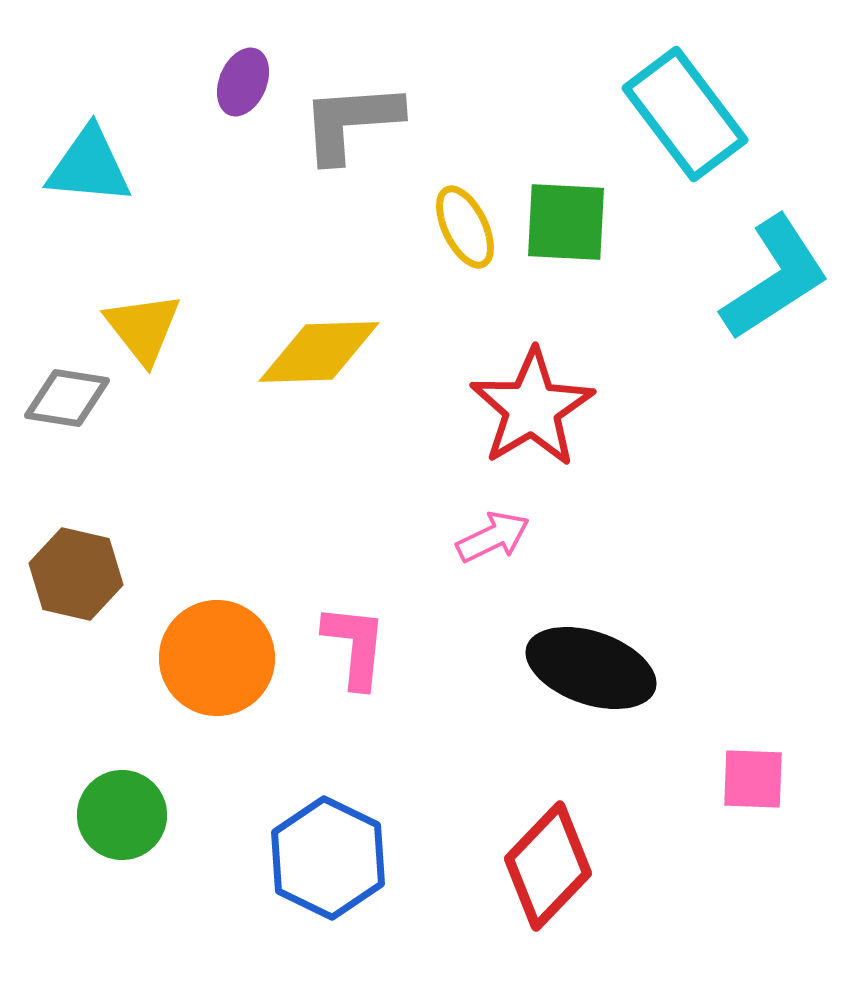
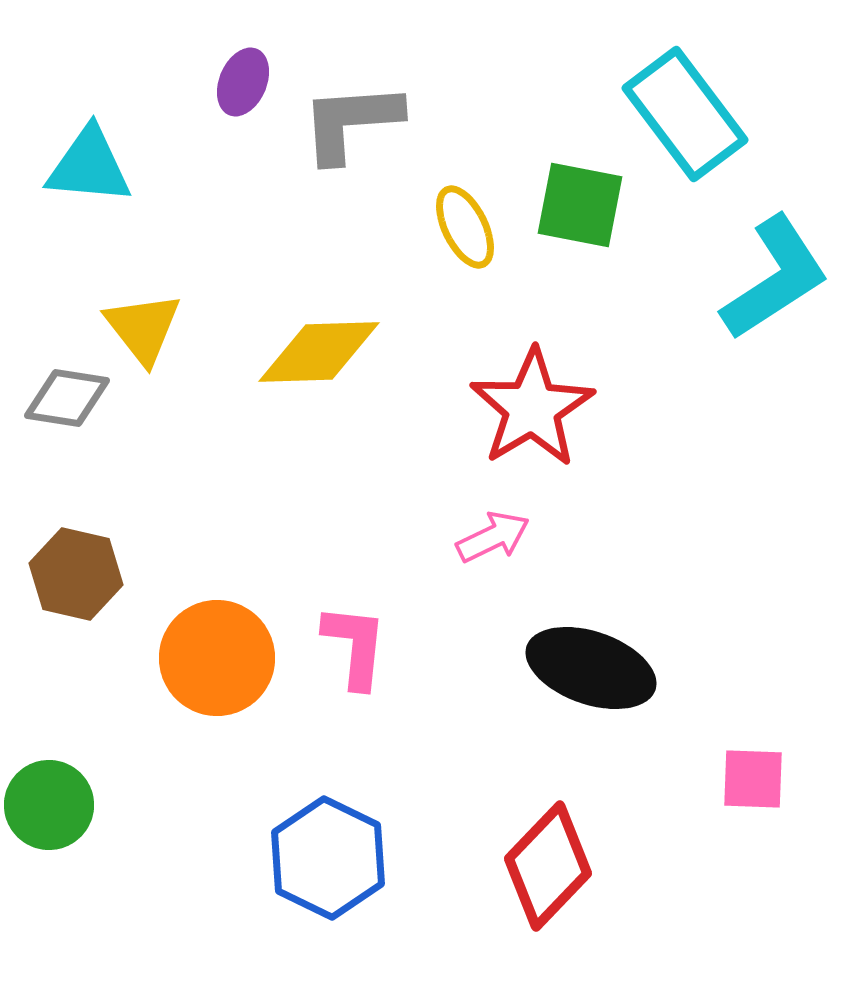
green square: moved 14 px right, 17 px up; rotated 8 degrees clockwise
green circle: moved 73 px left, 10 px up
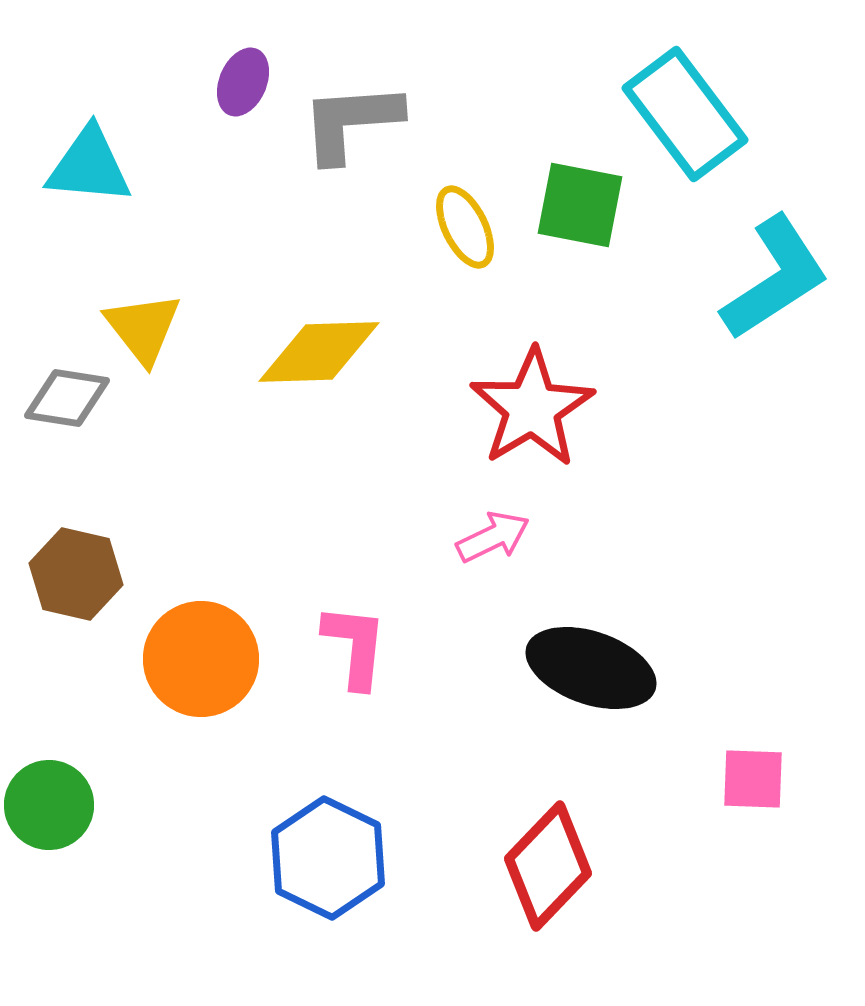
orange circle: moved 16 px left, 1 px down
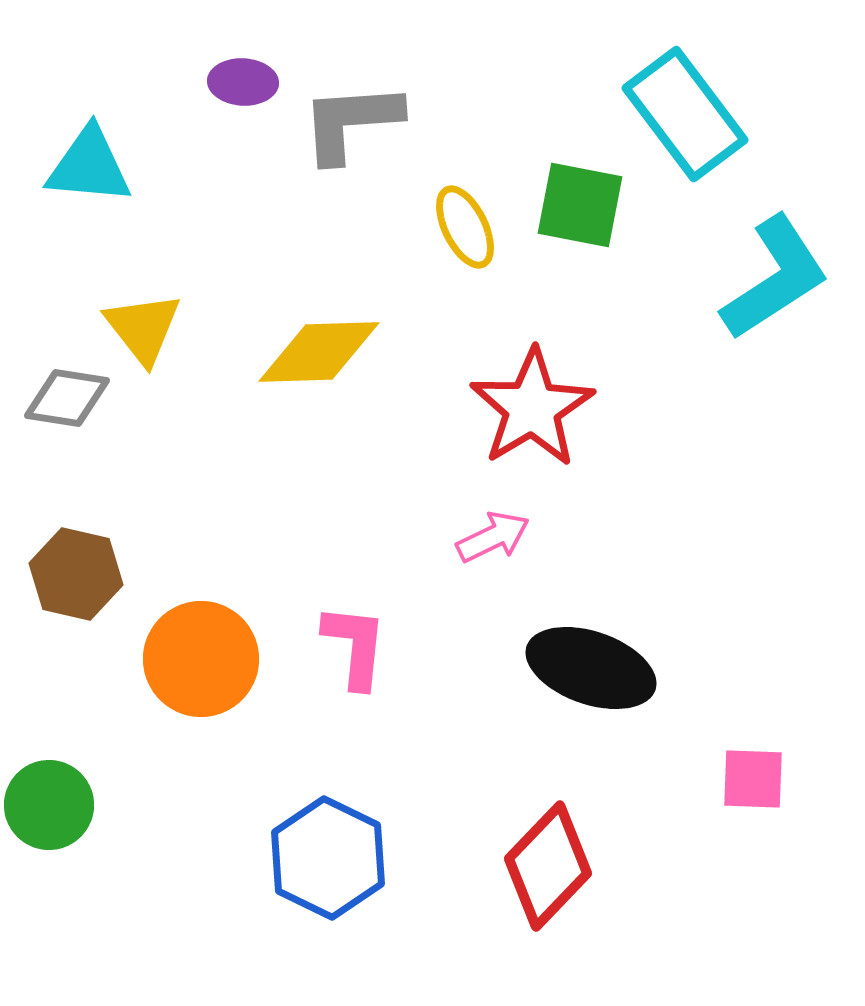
purple ellipse: rotated 70 degrees clockwise
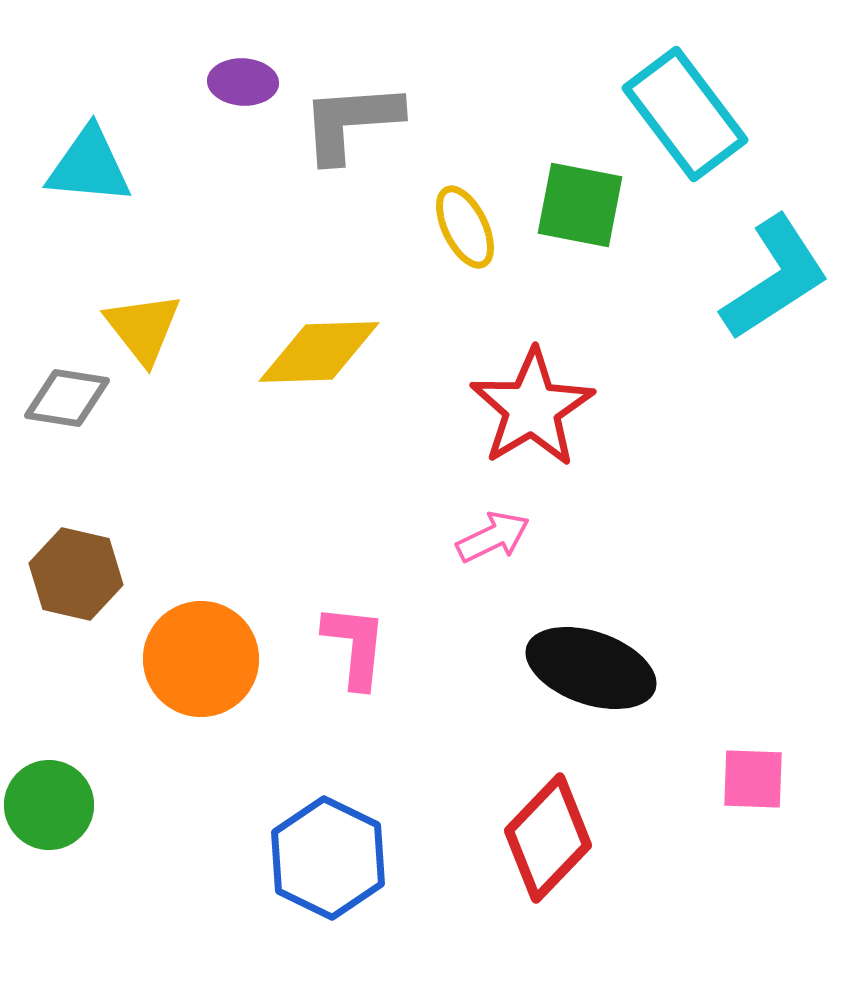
red diamond: moved 28 px up
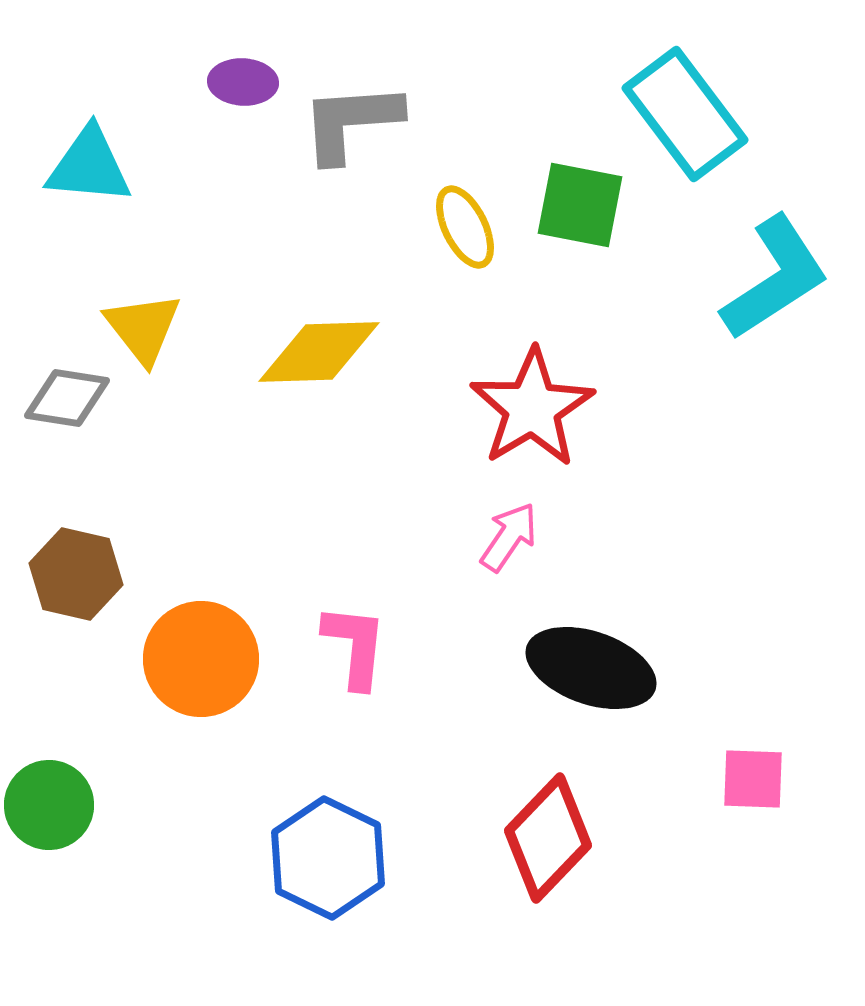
pink arrow: moved 16 px right; rotated 30 degrees counterclockwise
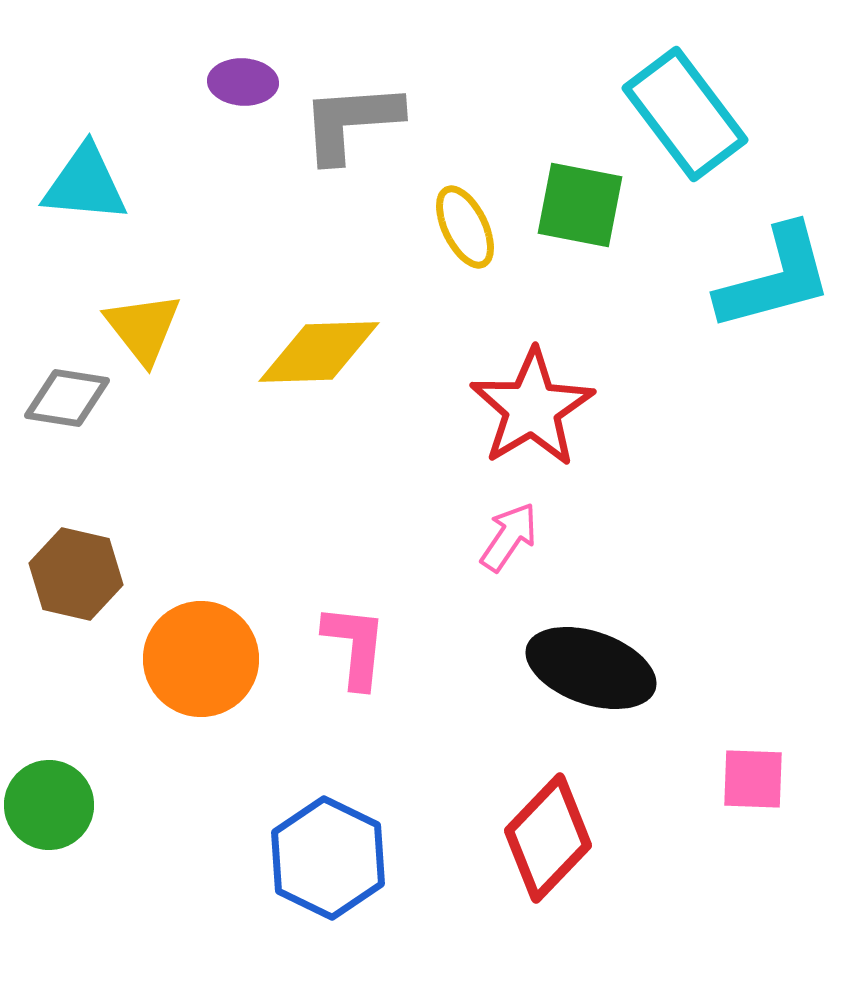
cyan triangle: moved 4 px left, 18 px down
cyan L-shape: rotated 18 degrees clockwise
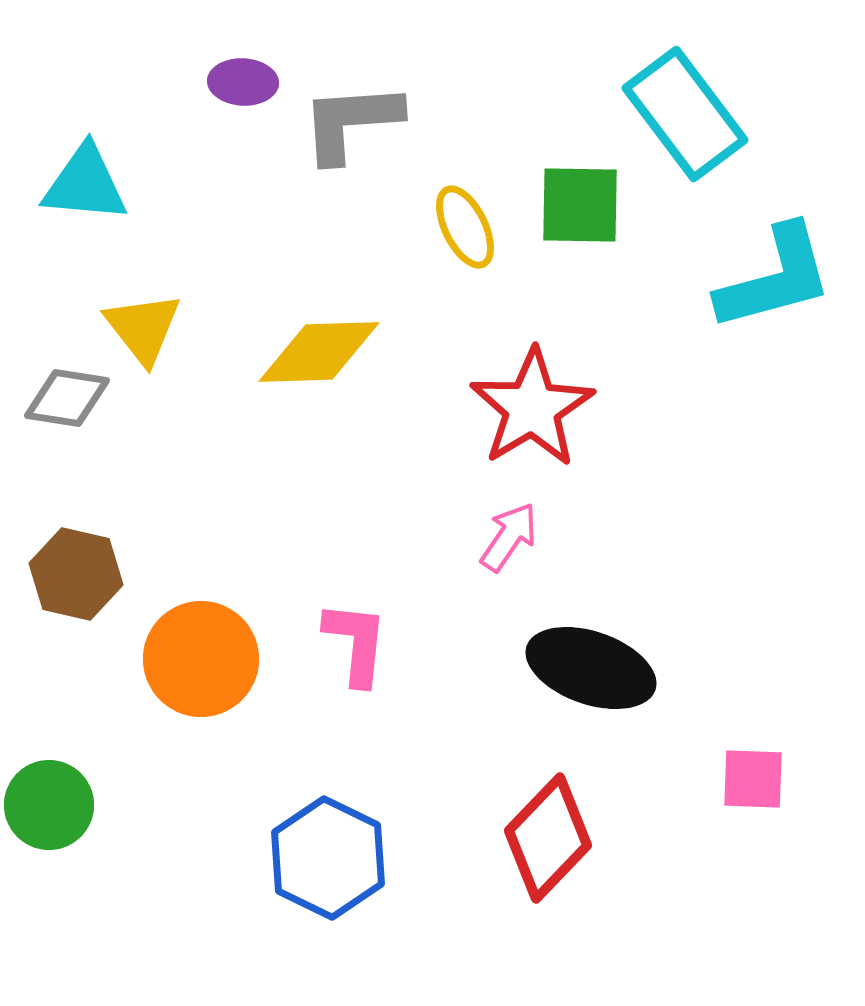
green square: rotated 10 degrees counterclockwise
pink L-shape: moved 1 px right, 3 px up
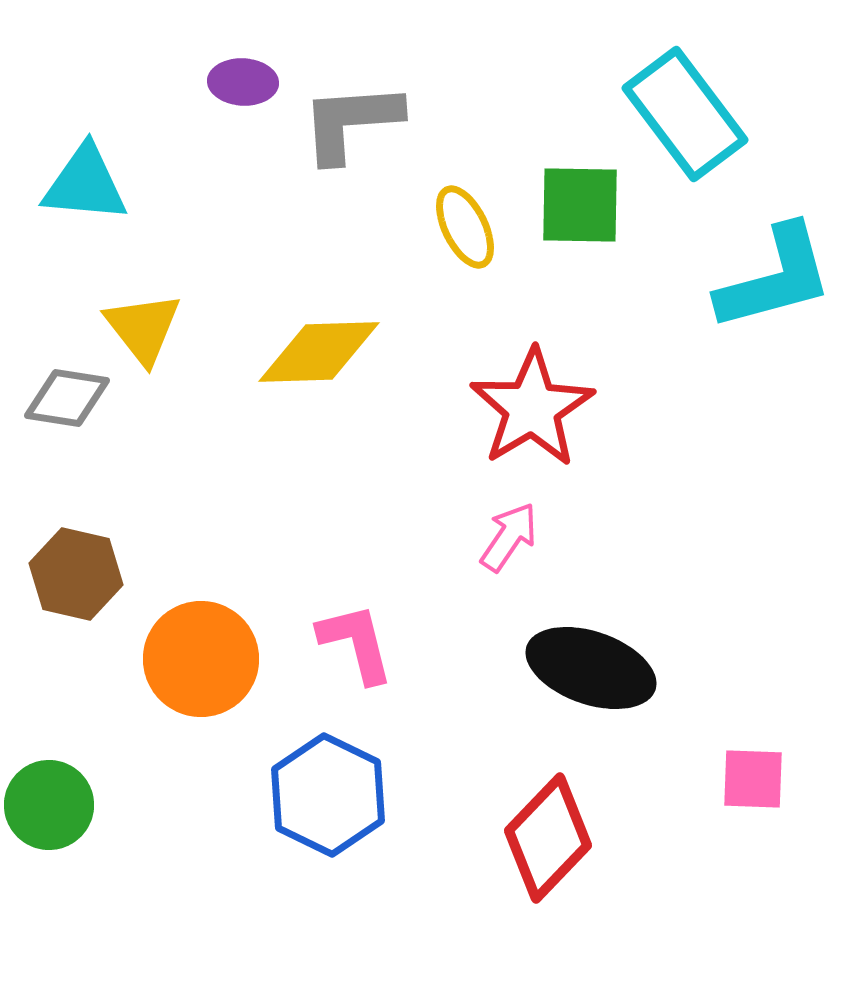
pink L-shape: rotated 20 degrees counterclockwise
blue hexagon: moved 63 px up
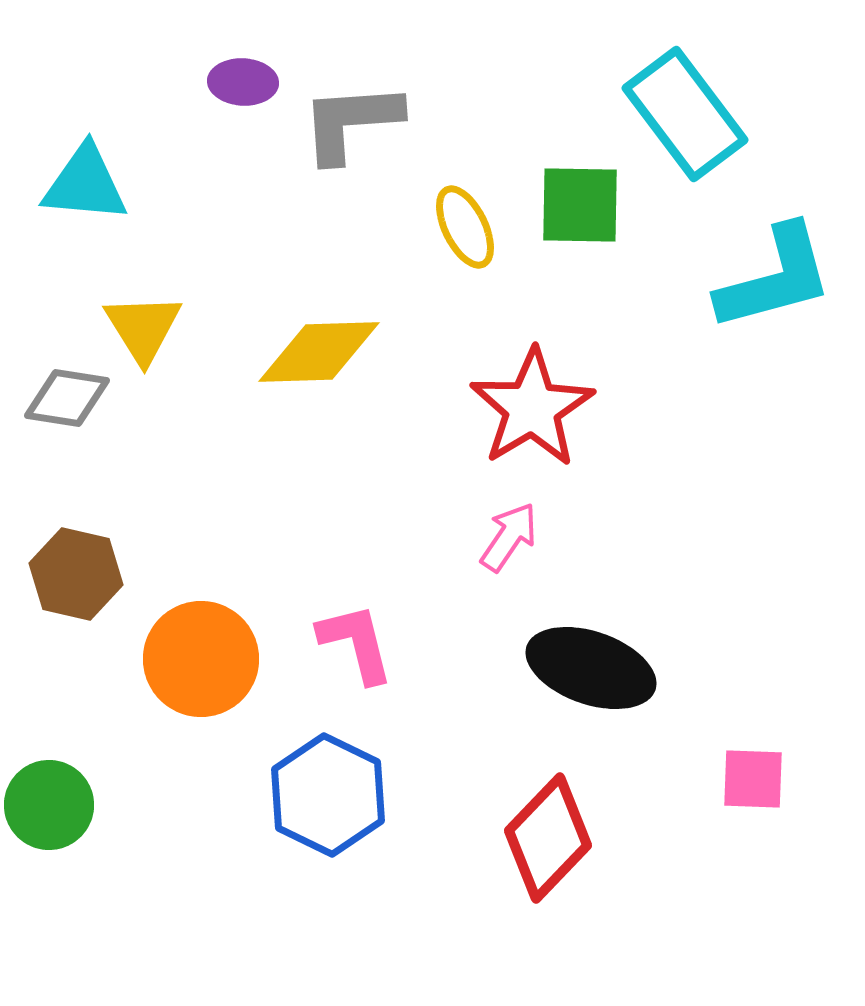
yellow triangle: rotated 6 degrees clockwise
